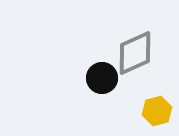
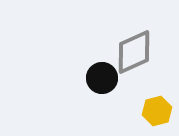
gray diamond: moved 1 px left, 1 px up
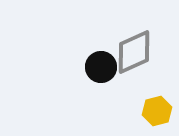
black circle: moved 1 px left, 11 px up
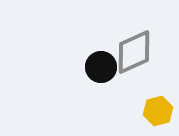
yellow hexagon: moved 1 px right
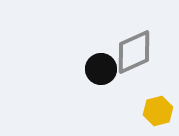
black circle: moved 2 px down
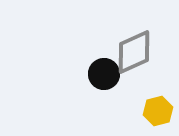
black circle: moved 3 px right, 5 px down
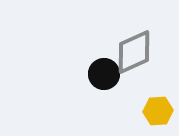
yellow hexagon: rotated 12 degrees clockwise
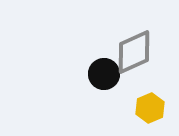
yellow hexagon: moved 8 px left, 3 px up; rotated 20 degrees counterclockwise
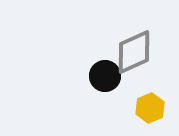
black circle: moved 1 px right, 2 px down
